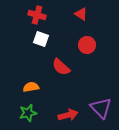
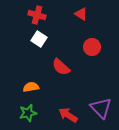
white square: moved 2 px left; rotated 14 degrees clockwise
red circle: moved 5 px right, 2 px down
red arrow: rotated 132 degrees counterclockwise
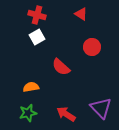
white square: moved 2 px left, 2 px up; rotated 28 degrees clockwise
red arrow: moved 2 px left, 1 px up
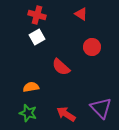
green star: rotated 30 degrees clockwise
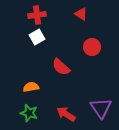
red cross: rotated 24 degrees counterclockwise
purple triangle: rotated 10 degrees clockwise
green star: moved 1 px right
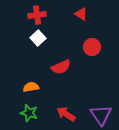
white square: moved 1 px right, 1 px down; rotated 14 degrees counterclockwise
red semicircle: rotated 66 degrees counterclockwise
purple triangle: moved 7 px down
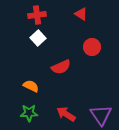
orange semicircle: moved 1 px up; rotated 35 degrees clockwise
green star: rotated 18 degrees counterclockwise
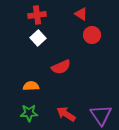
red circle: moved 12 px up
orange semicircle: rotated 28 degrees counterclockwise
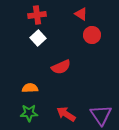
orange semicircle: moved 1 px left, 2 px down
